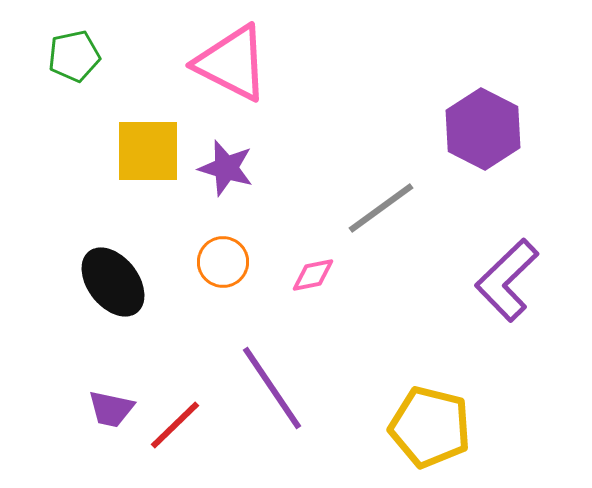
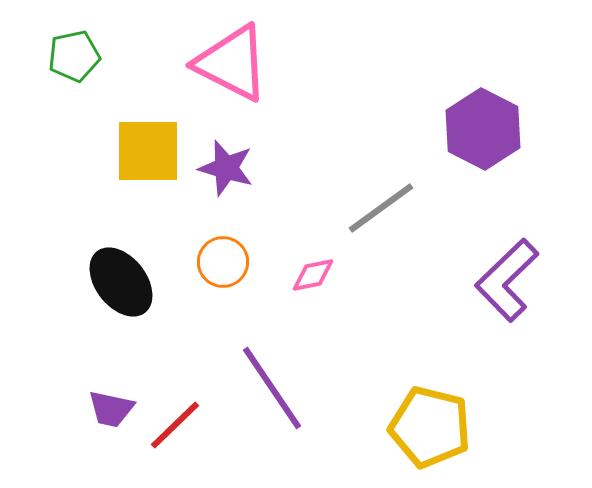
black ellipse: moved 8 px right
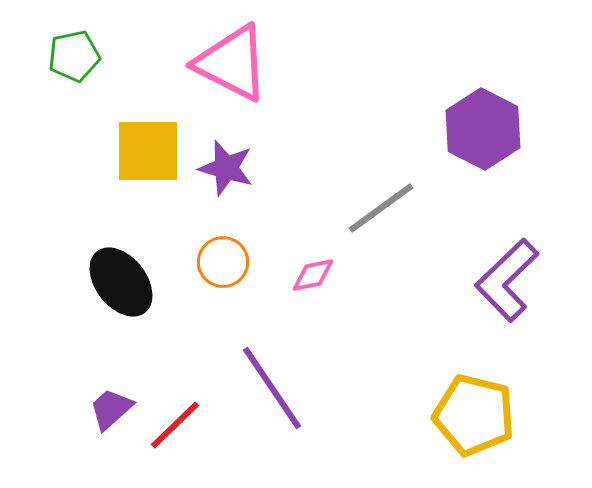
purple trapezoid: rotated 126 degrees clockwise
yellow pentagon: moved 44 px right, 12 px up
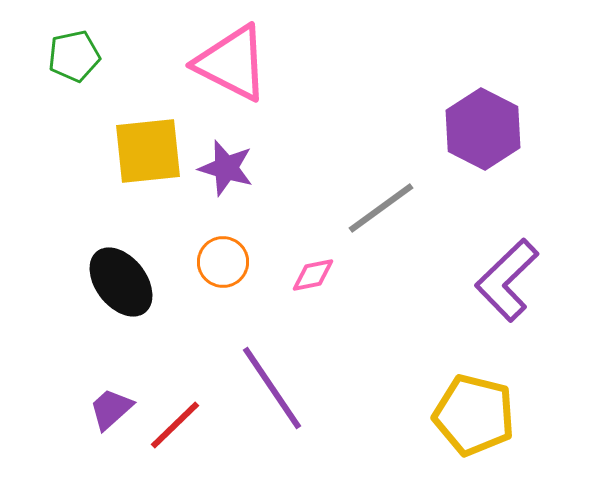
yellow square: rotated 6 degrees counterclockwise
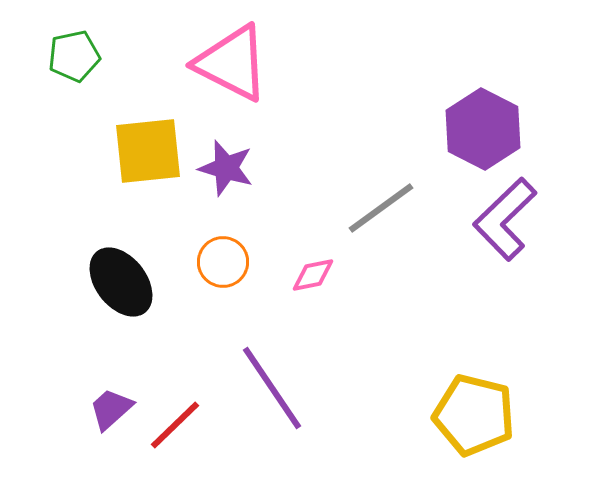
purple L-shape: moved 2 px left, 61 px up
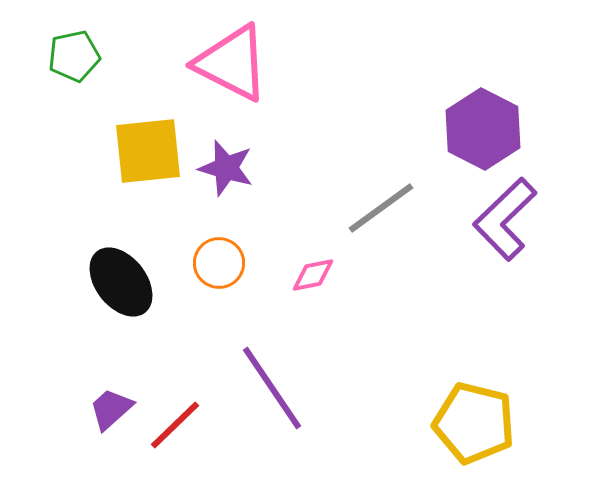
orange circle: moved 4 px left, 1 px down
yellow pentagon: moved 8 px down
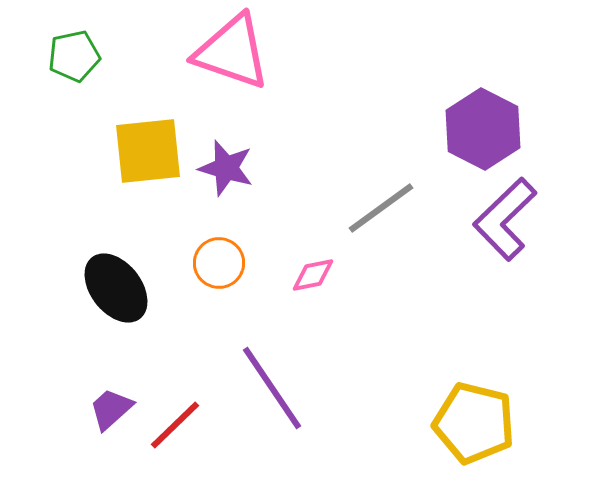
pink triangle: moved 11 px up; rotated 8 degrees counterclockwise
black ellipse: moved 5 px left, 6 px down
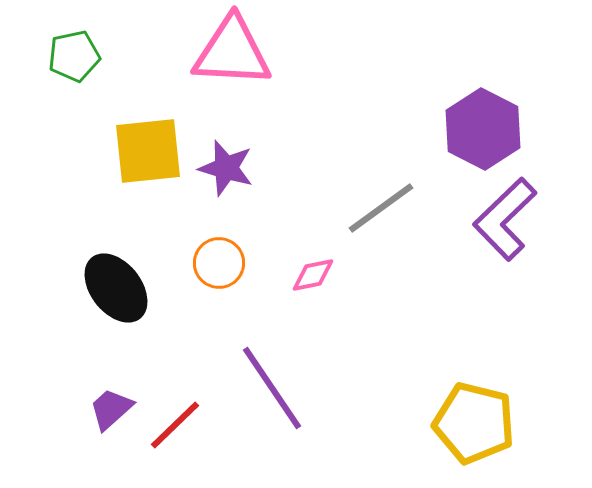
pink triangle: rotated 16 degrees counterclockwise
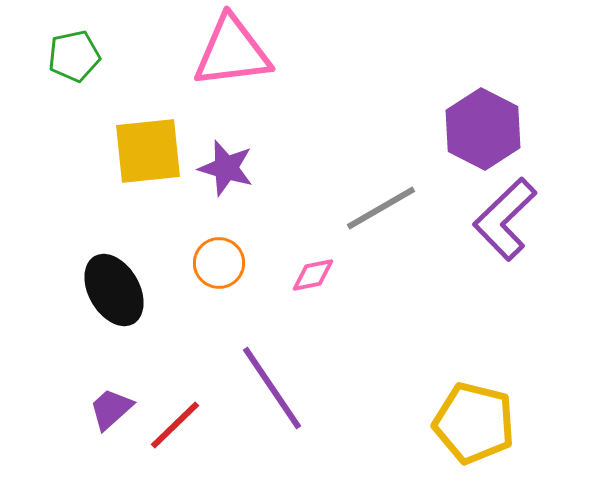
pink triangle: rotated 10 degrees counterclockwise
gray line: rotated 6 degrees clockwise
black ellipse: moved 2 px left, 2 px down; rotated 8 degrees clockwise
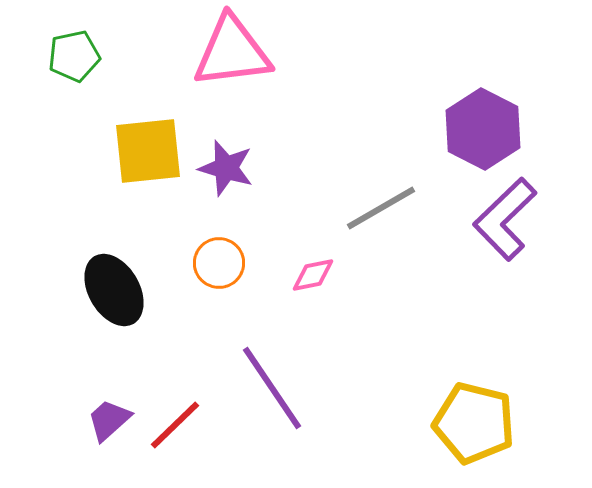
purple trapezoid: moved 2 px left, 11 px down
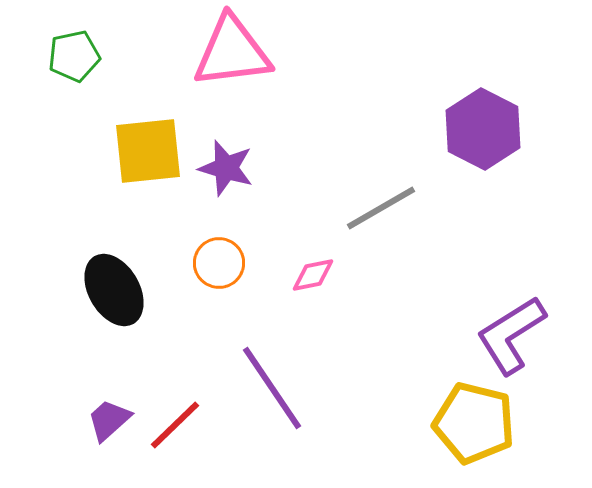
purple L-shape: moved 6 px right, 116 px down; rotated 12 degrees clockwise
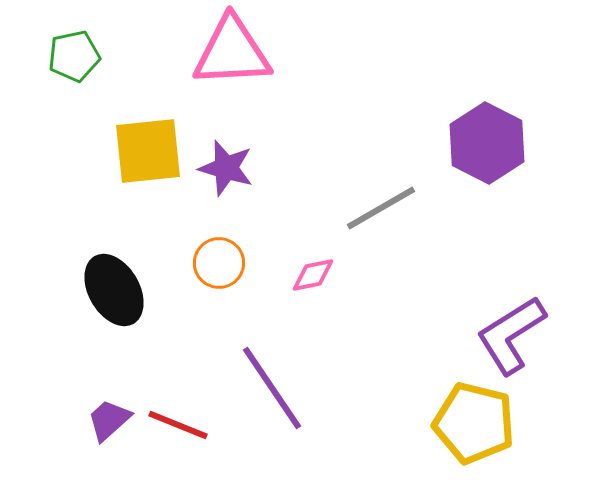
pink triangle: rotated 4 degrees clockwise
purple hexagon: moved 4 px right, 14 px down
red line: moved 3 px right; rotated 66 degrees clockwise
